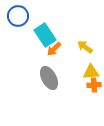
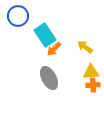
orange cross: moved 1 px left
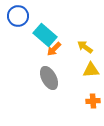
cyan rectangle: rotated 15 degrees counterclockwise
yellow triangle: moved 2 px up
orange cross: moved 16 px down
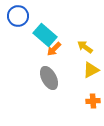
yellow triangle: rotated 24 degrees counterclockwise
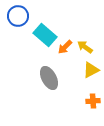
orange arrow: moved 11 px right, 2 px up
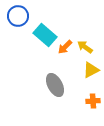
gray ellipse: moved 6 px right, 7 px down
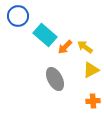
gray ellipse: moved 6 px up
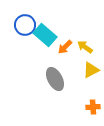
blue circle: moved 7 px right, 9 px down
orange cross: moved 6 px down
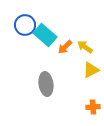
gray ellipse: moved 9 px left, 5 px down; rotated 20 degrees clockwise
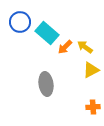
blue circle: moved 5 px left, 3 px up
cyan rectangle: moved 2 px right, 2 px up
